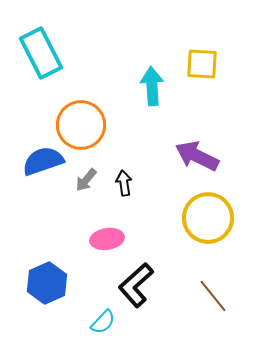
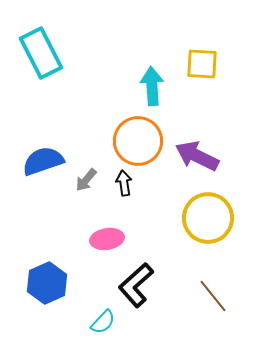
orange circle: moved 57 px right, 16 px down
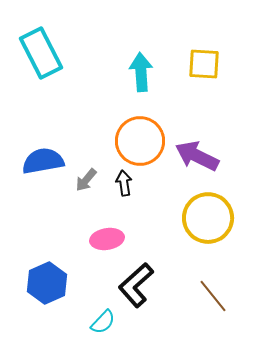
yellow square: moved 2 px right
cyan arrow: moved 11 px left, 14 px up
orange circle: moved 2 px right
blue semicircle: rotated 9 degrees clockwise
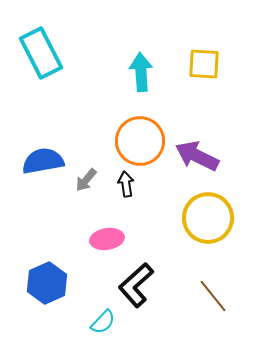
black arrow: moved 2 px right, 1 px down
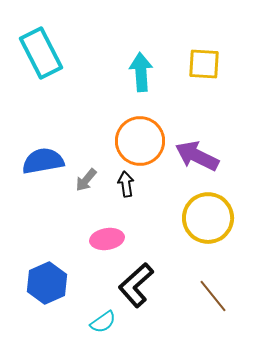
cyan semicircle: rotated 12 degrees clockwise
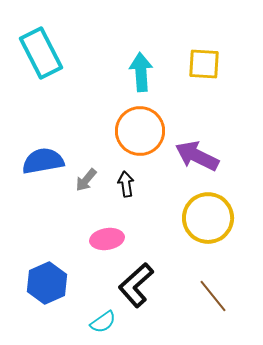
orange circle: moved 10 px up
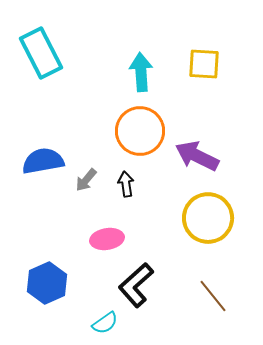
cyan semicircle: moved 2 px right, 1 px down
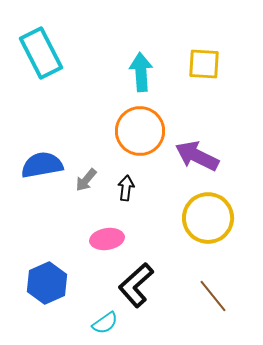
blue semicircle: moved 1 px left, 4 px down
black arrow: moved 4 px down; rotated 15 degrees clockwise
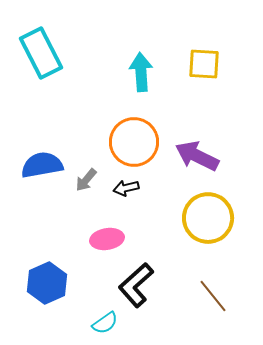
orange circle: moved 6 px left, 11 px down
black arrow: rotated 110 degrees counterclockwise
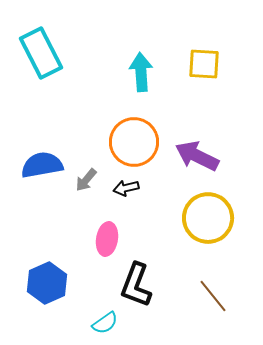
pink ellipse: rotated 72 degrees counterclockwise
black L-shape: rotated 27 degrees counterclockwise
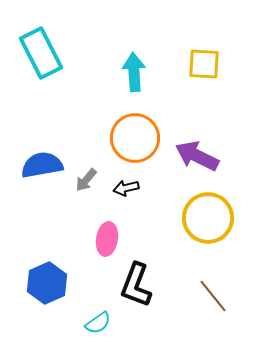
cyan arrow: moved 7 px left
orange circle: moved 1 px right, 4 px up
cyan semicircle: moved 7 px left
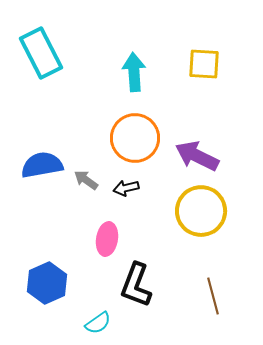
gray arrow: rotated 85 degrees clockwise
yellow circle: moved 7 px left, 7 px up
brown line: rotated 24 degrees clockwise
